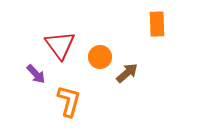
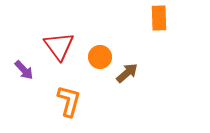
orange rectangle: moved 2 px right, 6 px up
red triangle: moved 1 px left, 1 px down
purple arrow: moved 12 px left, 4 px up
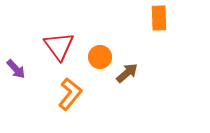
purple arrow: moved 8 px left, 1 px up
orange L-shape: moved 1 px right, 7 px up; rotated 24 degrees clockwise
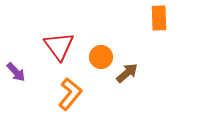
orange circle: moved 1 px right
purple arrow: moved 3 px down
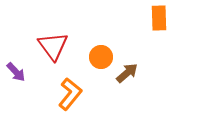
red triangle: moved 6 px left
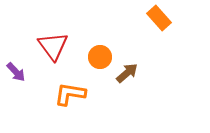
orange rectangle: rotated 40 degrees counterclockwise
orange circle: moved 1 px left
orange L-shape: rotated 120 degrees counterclockwise
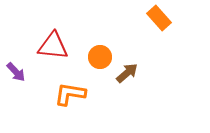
red triangle: rotated 48 degrees counterclockwise
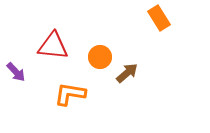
orange rectangle: rotated 10 degrees clockwise
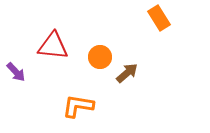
orange L-shape: moved 8 px right, 12 px down
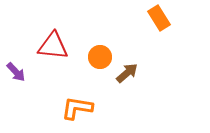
orange L-shape: moved 1 px left, 2 px down
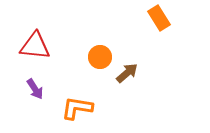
red triangle: moved 18 px left
purple arrow: moved 19 px right, 17 px down; rotated 10 degrees clockwise
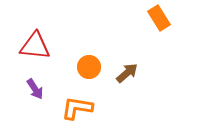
orange circle: moved 11 px left, 10 px down
